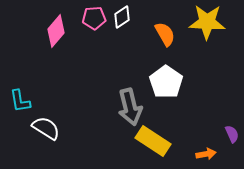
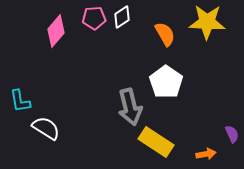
yellow rectangle: moved 3 px right, 1 px down
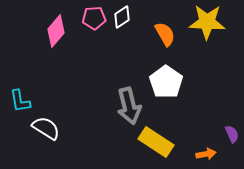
gray arrow: moved 1 px left, 1 px up
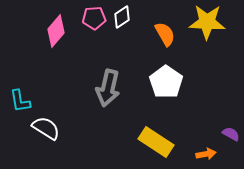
gray arrow: moved 21 px left, 18 px up; rotated 27 degrees clockwise
purple semicircle: moved 1 px left; rotated 36 degrees counterclockwise
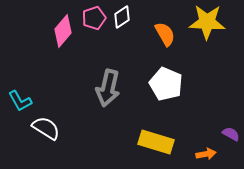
pink pentagon: rotated 15 degrees counterclockwise
pink diamond: moved 7 px right
white pentagon: moved 2 px down; rotated 12 degrees counterclockwise
cyan L-shape: rotated 20 degrees counterclockwise
yellow rectangle: rotated 16 degrees counterclockwise
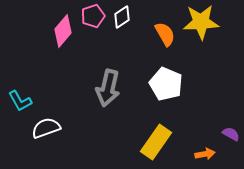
pink pentagon: moved 1 px left, 2 px up
yellow star: moved 6 px left; rotated 6 degrees counterclockwise
white semicircle: rotated 52 degrees counterclockwise
yellow rectangle: rotated 72 degrees counterclockwise
orange arrow: moved 1 px left
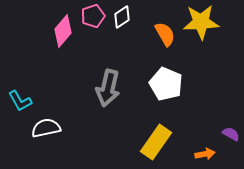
white semicircle: rotated 8 degrees clockwise
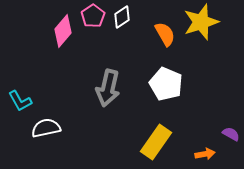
pink pentagon: rotated 15 degrees counterclockwise
yellow star: rotated 15 degrees counterclockwise
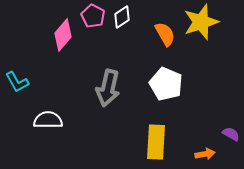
pink pentagon: rotated 10 degrees counterclockwise
pink diamond: moved 4 px down
cyan L-shape: moved 3 px left, 19 px up
white semicircle: moved 2 px right, 8 px up; rotated 12 degrees clockwise
yellow rectangle: rotated 32 degrees counterclockwise
